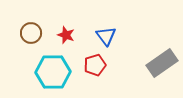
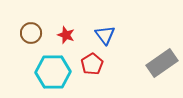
blue triangle: moved 1 px left, 1 px up
red pentagon: moved 3 px left, 1 px up; rotated 15 degrees counterclockwise
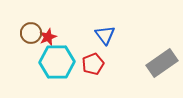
red star: moved 18 px left, 2 px down; rotated 30 degrees clockwise
red pentagon: moved 1 px right; rotated 10 degrees clockwise
cyan hexagon: moved 4 px right, 10 px up
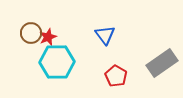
red pentagon: moved 23 px right, 12 px down; rotated 20 degrees counterclockwise
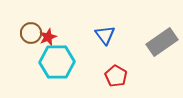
gray rectangle: moved 21 px up
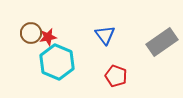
red star: rotated 12 degrees clockwise
cyan hexagon: rotated 24 degrees clockwise
red pentagon: rotated 10 degrees counterclockwise
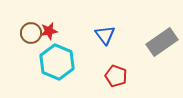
red star: moved 1 px right, 6 px up
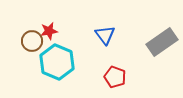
brown circle: moved 1 px right, 8 px down
red pentagon: moved 1 px left, 1 px down
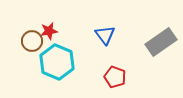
gray rectangle: moved 1 px left
